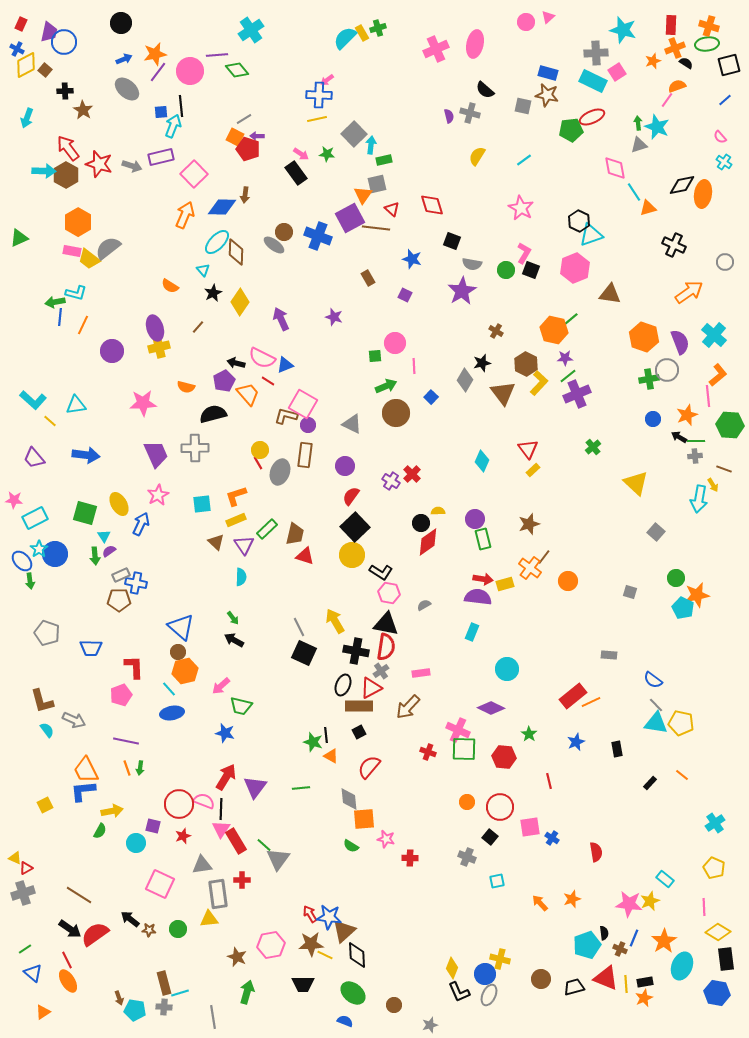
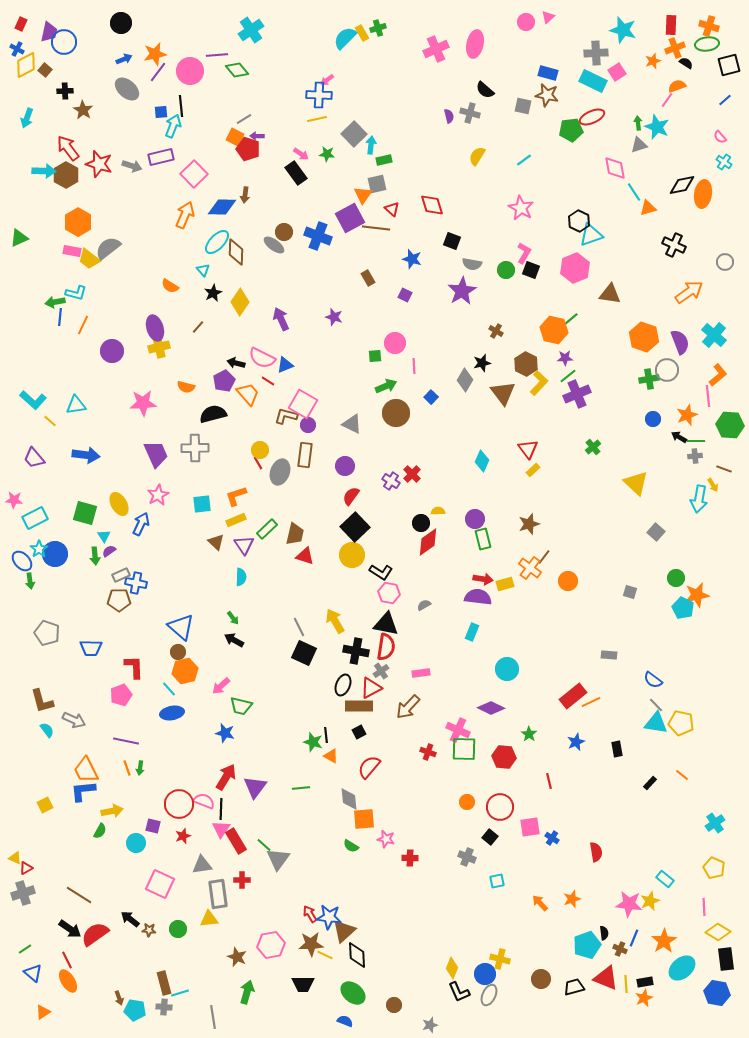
cyan ellipse at (682, 966): moved 2 px down; rotated 28 degrees clockwise
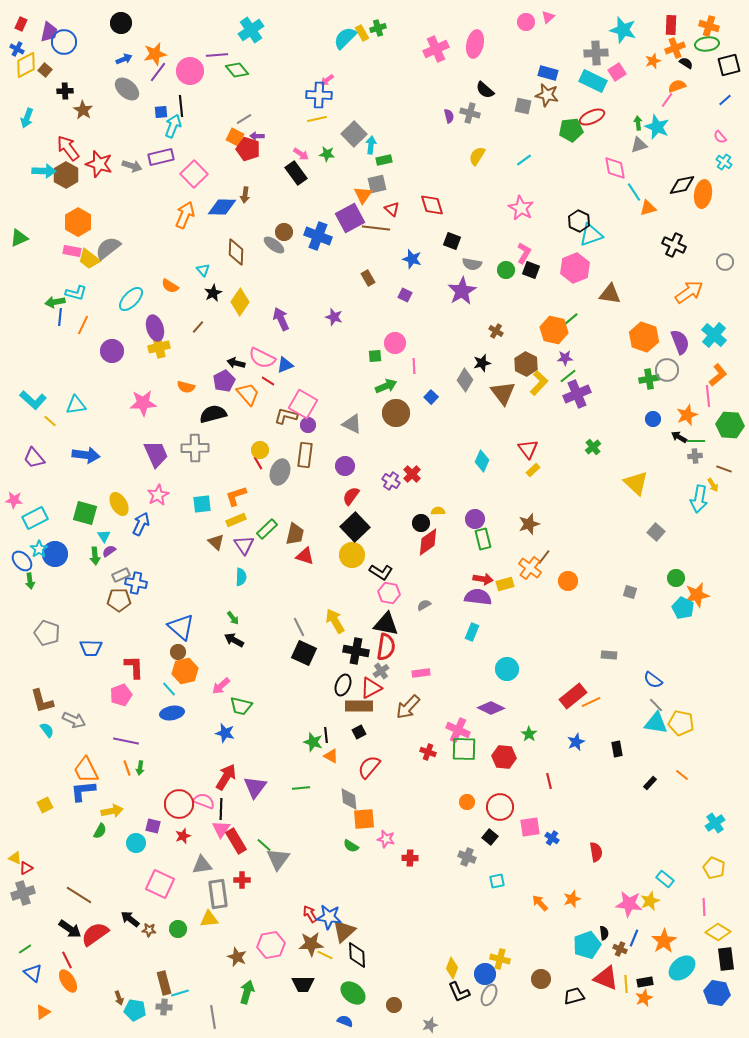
cyan ellipse at (217, 242): moved 86 px left, 57 px down
black trapezoid at (574, 987): moved 9 px down
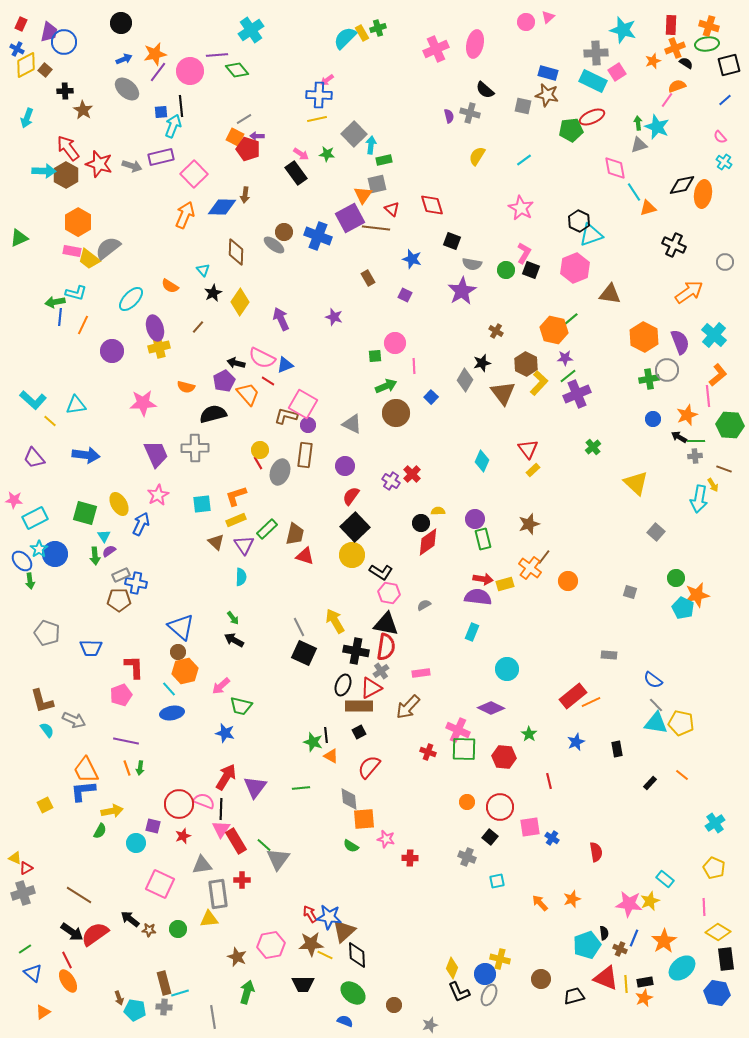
orange hexagon at (644, 337): rotated 8 degrees clockwise
black arrow at (70, 929): moved 2 px right, 3 px down
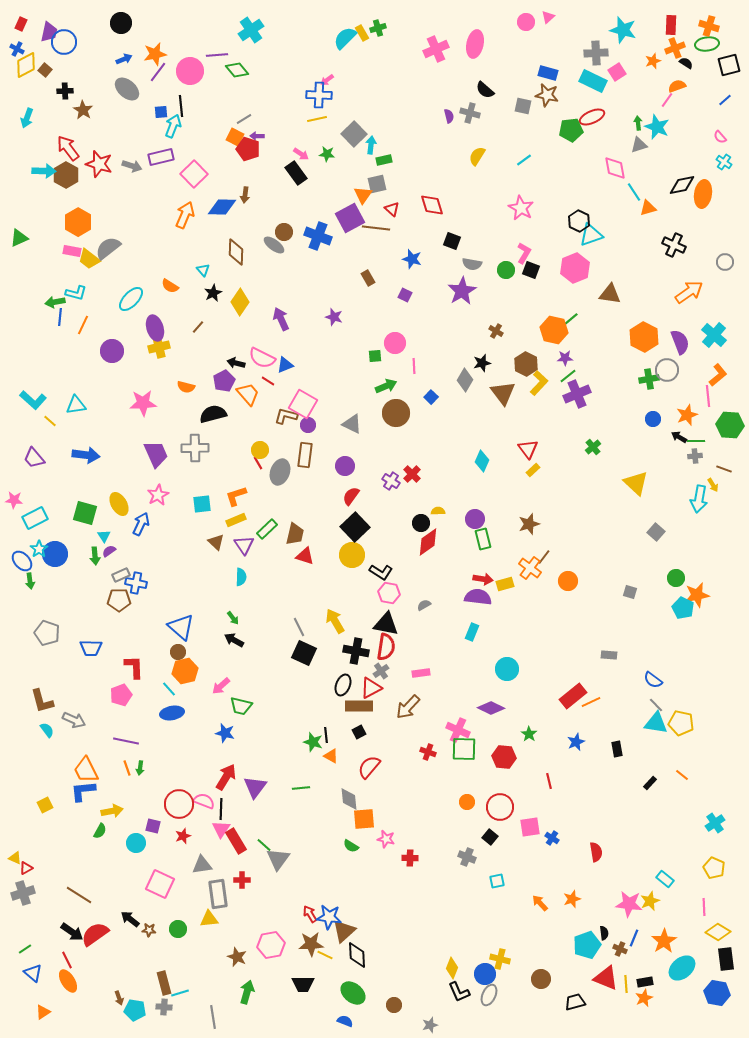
black trapezoid at (574, 996): moved 1 px right, 6 px down
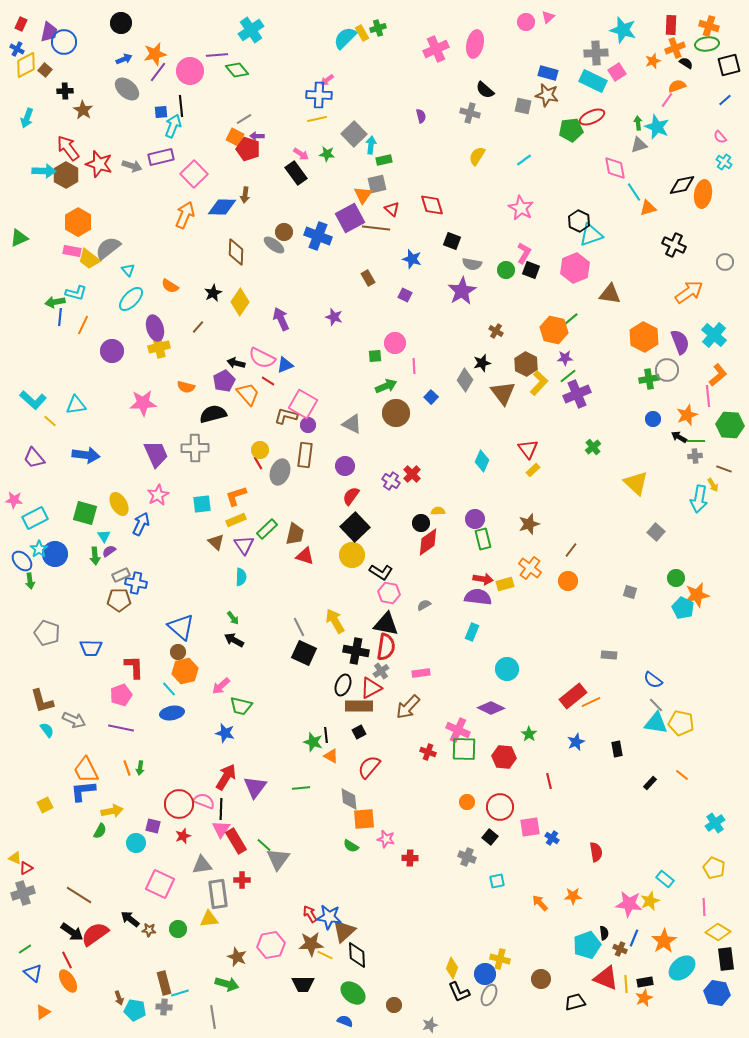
purple semicircle at (449, 116): moved 28 px left
cyan triangle at (203, 270): moved 75 px left
brown line at (544, 557): moved 27 px right, 7 px up
purple line at (126, 741): moved 5 px left, 13 px up
orange star at (572, 899): moved 1 px right, 3 px up; rotated 18 degrees clockwise
green arrow at (247, 992): moved 20 px left, 8 px up; rotated 90 degrees clockwise
